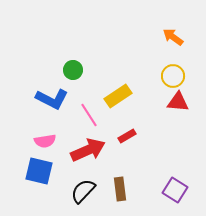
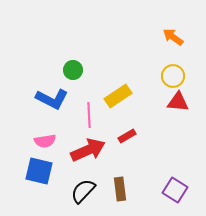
pink line: rotated 30 degrees clockwise
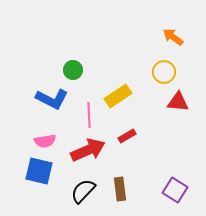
yellow circle: moved 9 px left, 4 px up
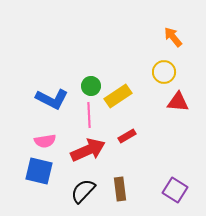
orange arrow: rotated 15 degrees clockwise
green circle: moved 18 px right, 16 px down
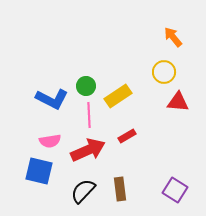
green circle: moved 5 px left
pink semicircle: moved 5 px right
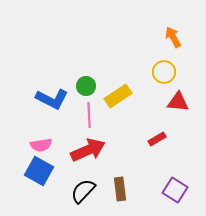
orange arrow: rotated 10 degrees clockwise
red rectangle: moved 30 px right, 3 px down
pink semicircle: moved 9 px left, 4 px down
blue square: rotated 16 degrees clockwise
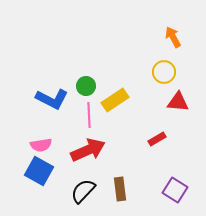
yellow rectangle: moved 3 px left, 4 px down
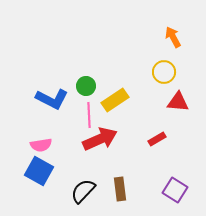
red arrow: moved 12 px right, 11 px up
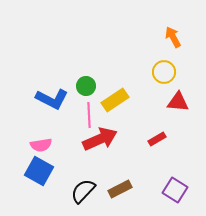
brown rectangle: rotated 70 degrees clockwise
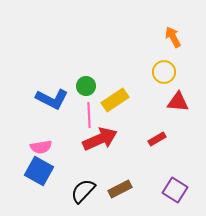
pink semicircle: moved 2 px down
